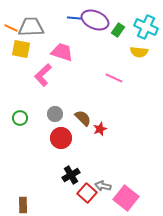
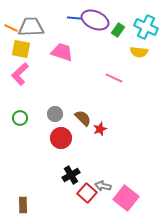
pink L-shape: moved 23 px left, 1 px up
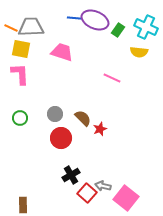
pink L-shape: rotated 130 degrees clockwise
pink line: moved 2 px left
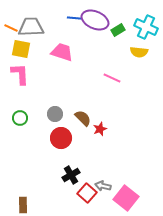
green rectangle: rotated 24 degrees clockwise
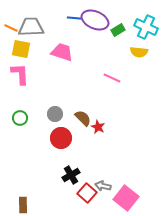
red star: moved 2 px left, 2 px up; rotated 24 degrees counterclockwise
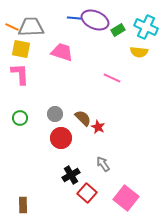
orange line: moved 1 px right, 1 px up
gray arrow: moved 22 px up; rotated 42 degrees clockwise
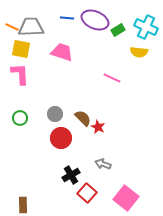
blue line: moved 7 px left
gray arrow: rotated 35 degrees counterclockwise
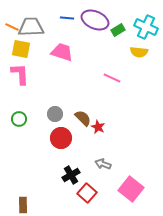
green circle: moved 1 px left, 1 px down
pink square: moved 5 px right, 9 px up
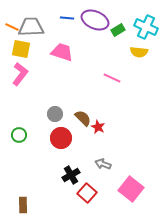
pink L-shape: rotated 40 degrees clockwise
green circle: moved 16 px down
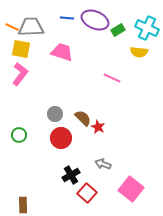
cyan cross: moved 1 px right, 1 px down
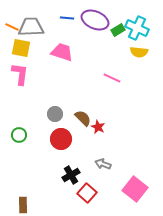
cyan cross: moved 10 px left
yellow square: moved 1 px up
pink L-shape: rotated 30 degrees counterclockwise
red circle: moved 1 px down
pink square: moved 4 px right
